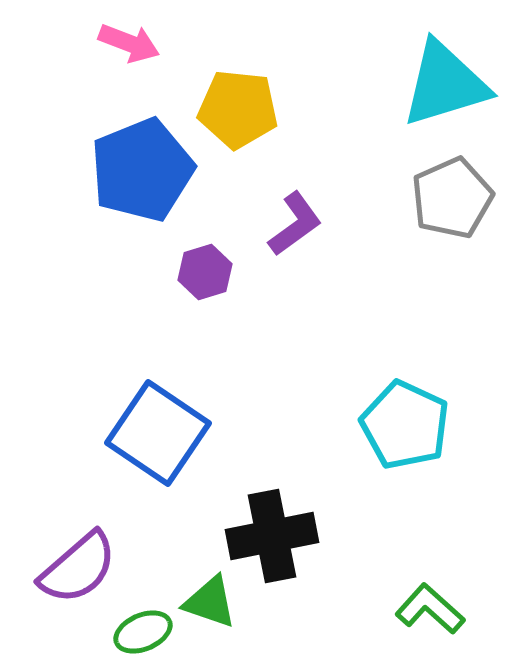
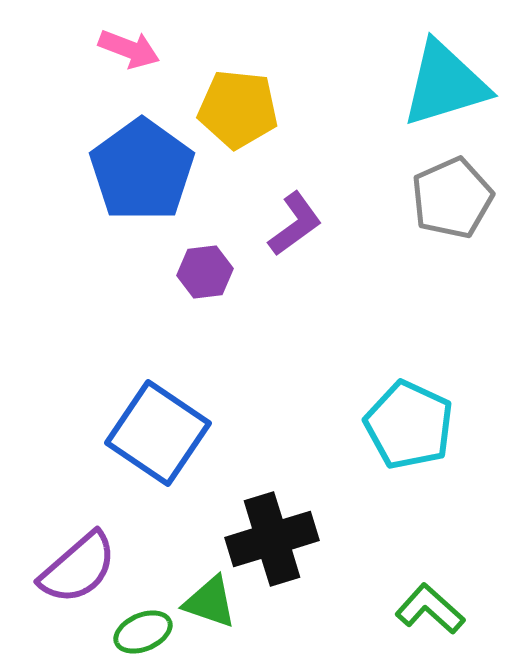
pink arrow: moved 6 px down
blue pentagon: rotated 14 degrees counterclockwise
purple hexagon: rotated 10 degrees clockwise
cyan pentagon: moved 4 px right
black cross: moved 3 px down; rotated 6 degrees counterclockwise
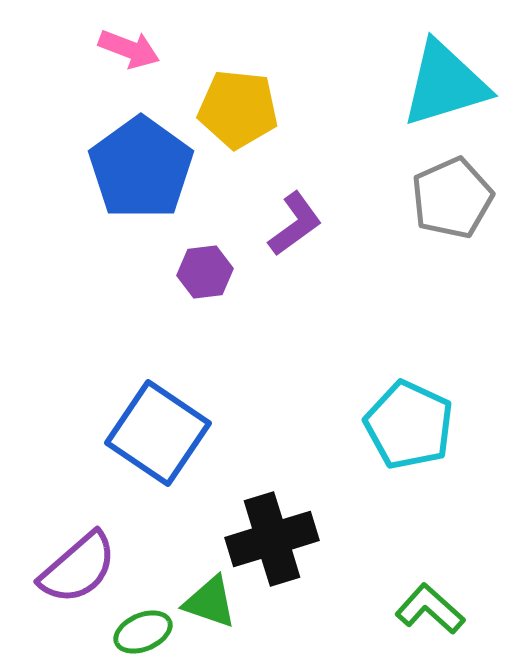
blue pentagon: moved 1 px left, 2 px up
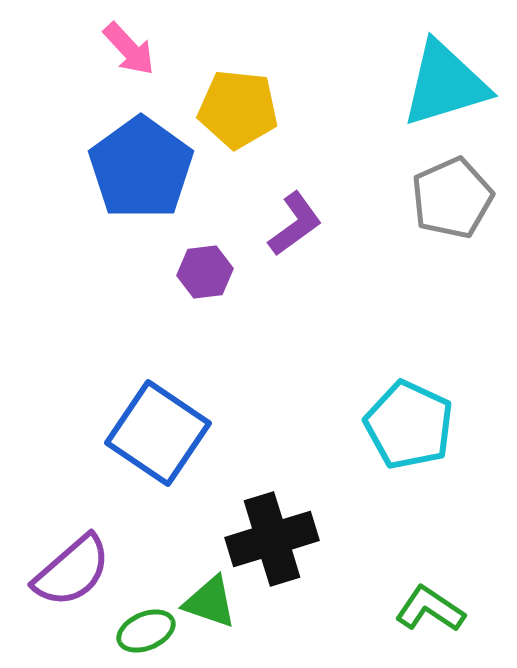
pink arrow: rotated 26 degrees clockwise
purple semicircle: moved 6 px left, 3 px down
green L-shape: rotated 8 degrees counterclockwise
green ellipse: moved 3 px right, 1 px up
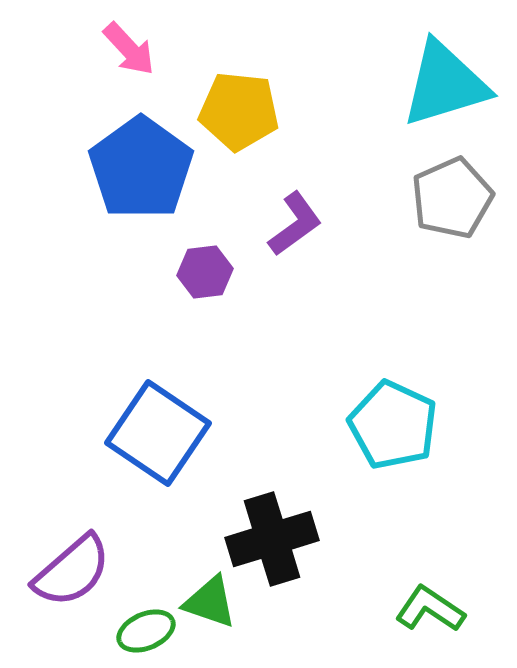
yellow pentagon: moved 1 px right, 2 px down
cyan pentagon: moved 16 px left
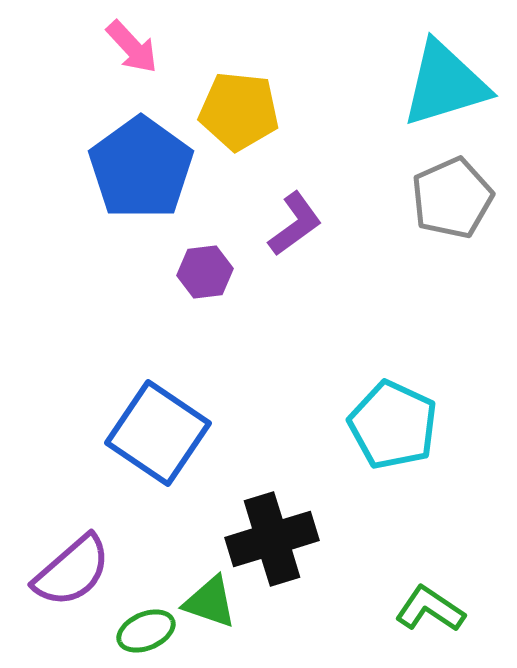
pink arrow: moved 3 px right, 2 px up
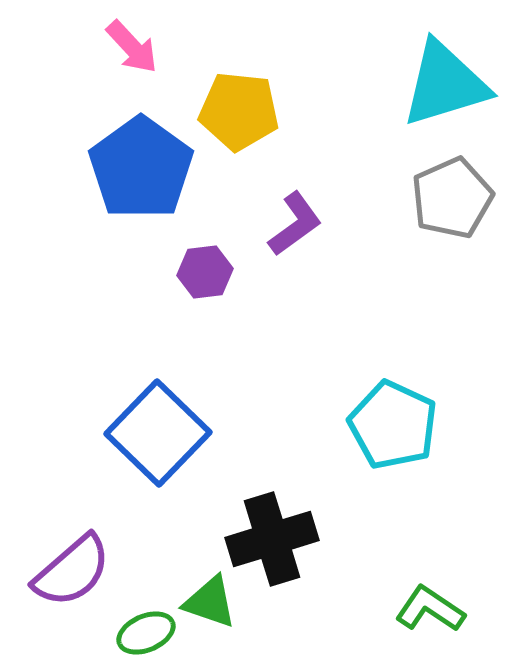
blue square: rotated 10 degrees clockwise
green ellipse: moved 2 px down
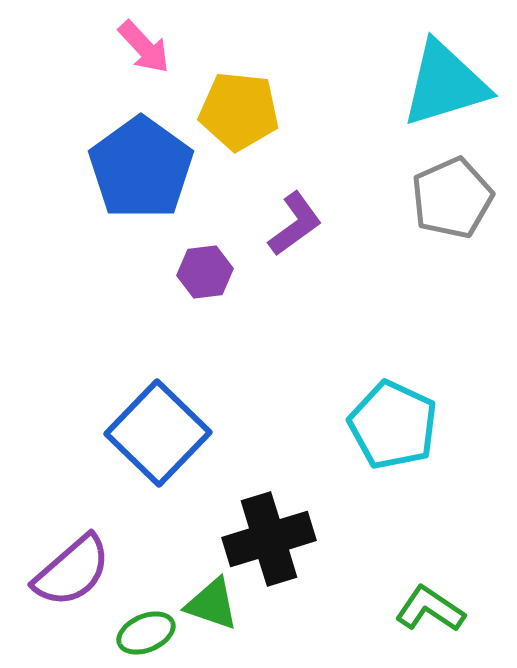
pink arrow: moved 12 px right
black cross: moved 3 px left
green triangle: moved 2 px right, 2 px down
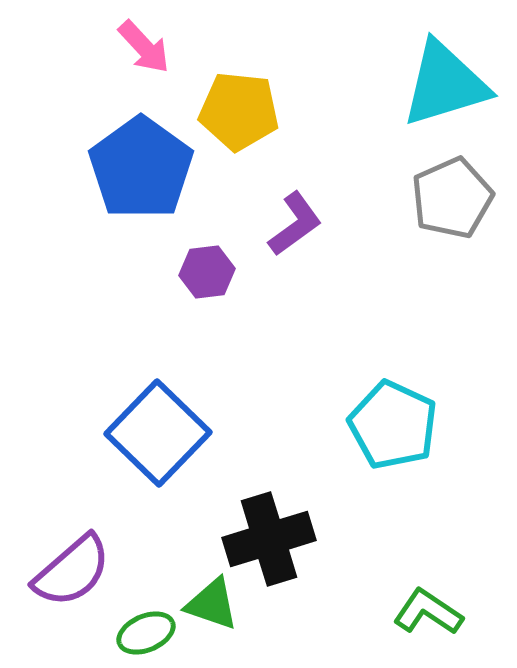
purple hexagon: moved 2 px right
green L-shape: moved 2 px left, 3 px down
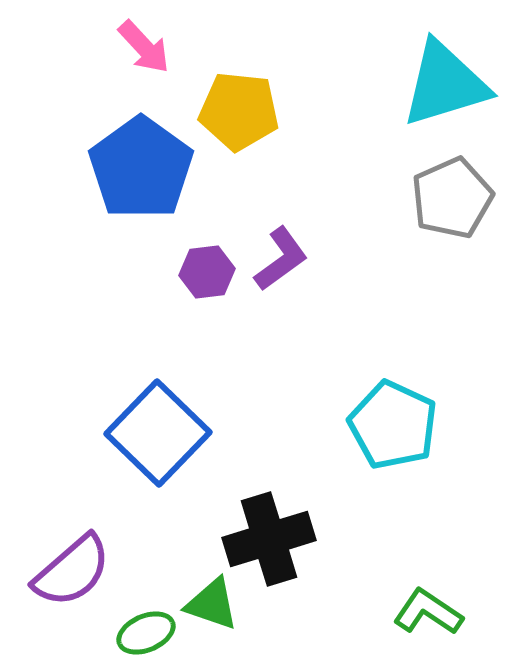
purple L-shape: moved 14 px left, 35 px down
